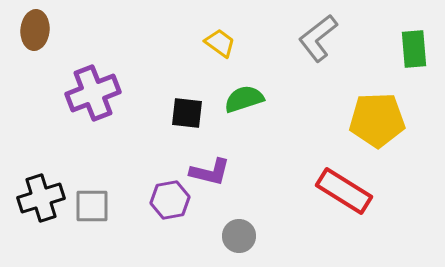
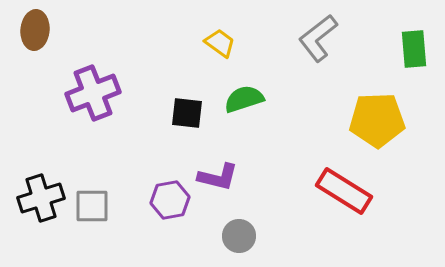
purple L-shape: moved 8 px right, 5 px down
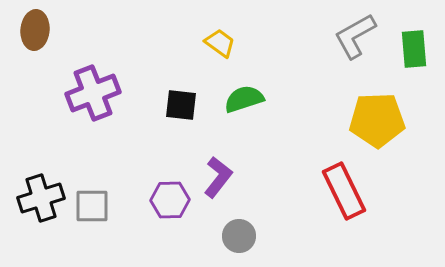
gray L-shape: moved 37 px right, 2 px up; rotated 9 degrees clockwise
black square: moved 6 px left, 8 px up
purple L-shape: rotated 66 degrees counterclockwise
red rectangle: rotated 32 degrees clockwise
purple hexagon: rotated 9 degrees clockwise
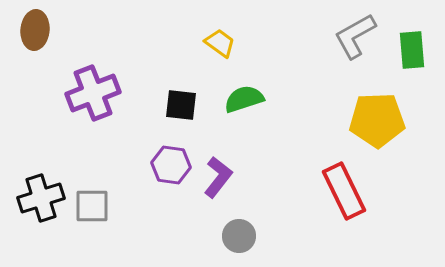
green rectangle: moved 2 px left, 1 px down
purple hexagon: moved 1 px right, 35 px up; rotated 9 degrees clockwise
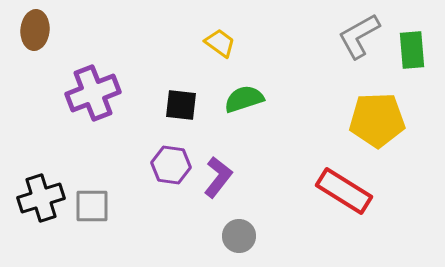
gray L-shape: moved 4 px right
red rectangle: rotated 32 degrees counterclockwise
